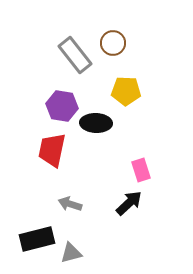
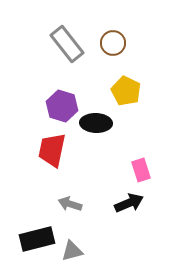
gray rectangle: moved 8 px left, 11 px up
yellow pentagon: rotated 24 degrees clockwise
purple hexagon: rotated 8 degrees clockwise
black arrow: rotated 20 degrees clockwise
gray triangle: moved 1 px right, 2 px up
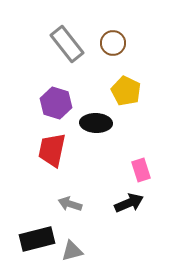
purple hexagon: moved 6 px left, 3 px up
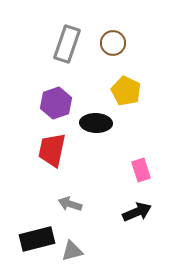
gray rectangle: rotated 57 degrees clockwise
purple hexagon: rotated 24 degrees clockwise
black arrow: moved 8 px right, 9 px down
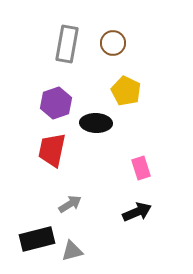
gray rectangle: rotated 9 degrees counterclockwise
pink rectangle: moved 2 px up
gray arrow: rotated 130 degrees clockwise
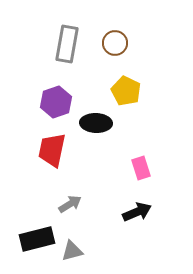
brown circle: moved 2 px right
purple hexagon: moved 1 px up
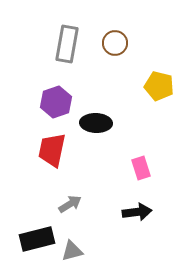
yellow pentagon: moved 33 px right, 5 px up; rotated 12 degrees counterclockwise
black arrow: rotated 16 degrees clockwise
